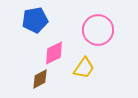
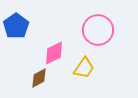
blue pentagon: moved 19 px left, 6 px down; rotated 25 degrees counterclockwise
brown diamond: moved 1 px left, 1 px up
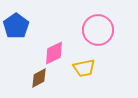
yellow trapezoid: rotated 45 degrees clockwise
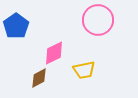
pink circle: moved 10 px up
yellow trapezoid: moved 2 px down
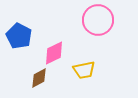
blue pentagon: moved 3 px right, 10 px down; rotated 10 degrees counterclockwise
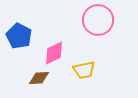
brown diamond: rotated 25 degrees clockwise
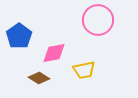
blue pentagon: rotated 10 degrees clockwise
pink diamond: rotated 15 degrees clockwise
brown diamond: rotated 35 degrees clockwise
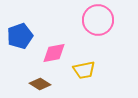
blue pentagon: moved 1 px right; rotated 15 degrees clockwise
brown diamond: moved 1 px right, 6 px down
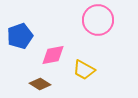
pink diamond: moved 1 px left, 2 px down
yellow trapezoid: rotated 40 degrees clockwise
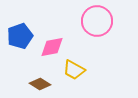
pink circle: moved 1 px left, 1 px down
pink diamond: moved 1 px left, 8 px up
yellow trapezoid: moved 10 px left
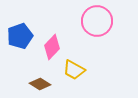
pink diamond: rotated 35 degrees counterclockwise
